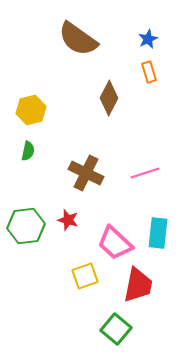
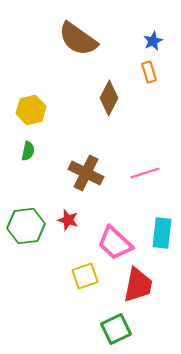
blue star: moved 5 px right, 2 px down
cyan rectangle: moved 4 px right
green square: rotated 24 degrees clockwise
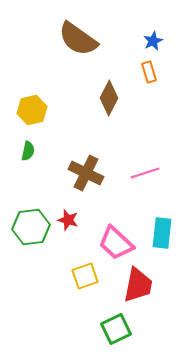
yellow hexagon: moved 1 px right
green hexagon: moved 5 px right, 1 px down
pink trapezoid: moved 1 px right
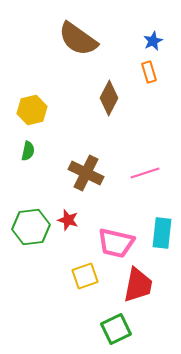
pink trapezoid: rotated 30 degrees counterclockwise
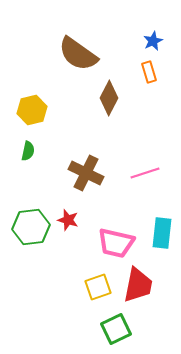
brown semicircle: moved 15 px down
yellow square: moved 13 px right, 11 px down
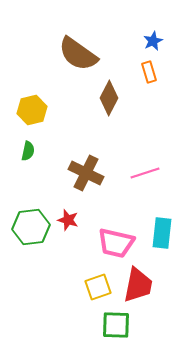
green square: moved 4 px up; rotated 28 degrees clockwise
